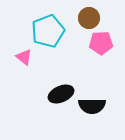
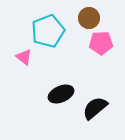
black semicircle: moved 3 px right, 2 px down; rotated 140 degrees clockwise
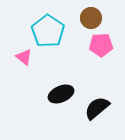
brown circle: moved 2 px right
cyan pentagon: rotated 16 degrees counterclockwise
pink pentagon: moved 2 px down
black semicircle: moved 2 px right
